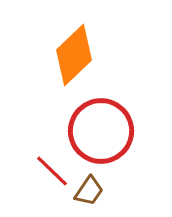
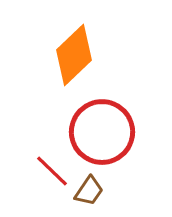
red circle: moved 1 px right, 1 px down
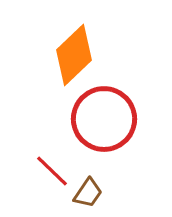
red circle: moved 2 px right, 13 px up
brown trapezoid: moved 1 px left, 2 px down
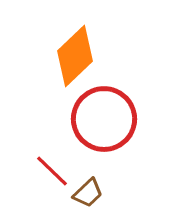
orange diamond: moved 1 px right, 1 px down
brown trapezoid: rotated 12 degrees clockwise
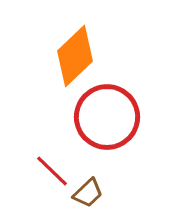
red circle: moved 3 px right, 2 px up
